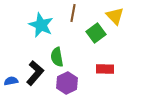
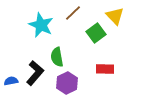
brown line: rotated 36 degrees clockwise
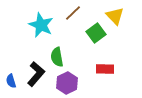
black L-shape: moved 1 px right, 1 px down
blue semicircle: rotated 96 degrees counterclockwise
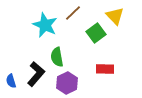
cyan star: moved 4 px right
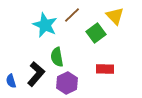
brown line: moved 1 px left, 2 px down
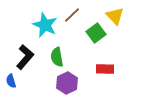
black L-shape: moved 11 px left, 17 px up
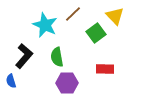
brown line: moved 1 px right, 1 px up
black L-shape: moved 1 px left, 1 px up
purple hexagon: rotated 25 degrees clockwise
